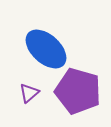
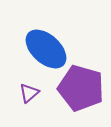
purple pentagon: moved 3 px right, 3 px up
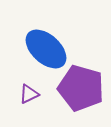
purple triangle: moved 1 px down; rotated 15 degrees clockwise
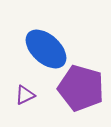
purple triangle: moved 4 px left, 1 px down
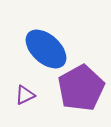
purple pentagon: rotated 27 degrees clockwise
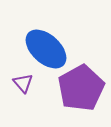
purple triangle: moved 2 px left, 12 px up; rotated 45 degrees counterclockwise
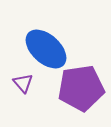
purple pentagon: rotated 21 degrees clockwise
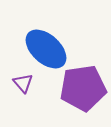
purple pentagon: moved 2 px right
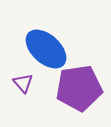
purple pentagon: moved 4 px left
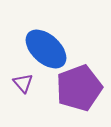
purple pentagon: rotated 12 degrees counterclockwise
